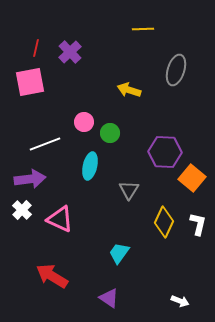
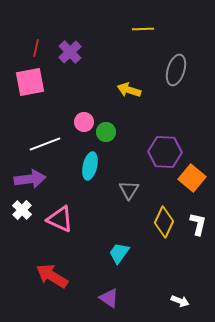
green circle: moved 4 px left, 1 px up
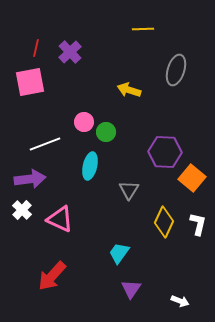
red arrow: rotated 80 degrees counterclockwise
purple triangle: moved 22 px right, 9 px up; rotated 30 degrees clockwise
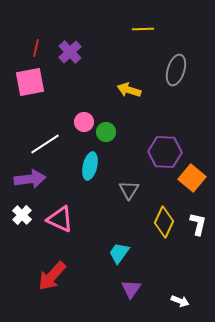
white line: rotated 12 degrees counterclockwise
white cross: moved 5 px down
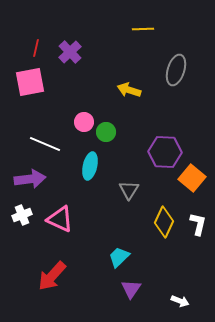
white line: rotated 56 degrees clockwise
white cross: rotated 24 degrees clockwise
cyan trapezoid: moved 4 px down; rotated 10 degrees clockwise
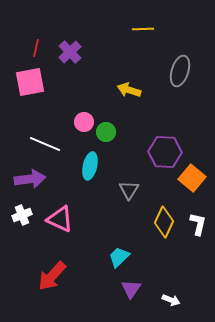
gray ellipse: moved 4 px right, 1 px down
white arrow: moved 9 px left, 1 px up
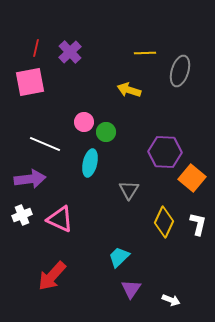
yellow line: moved 2 px right, 24 px down
cyan ellipse: moved 3 px up
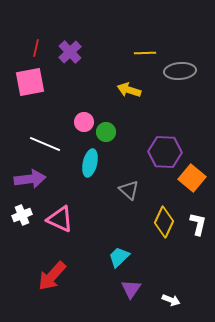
gray ellipse: rotated 68 degrees clockwise
gray triangle: rotated 20 degrees counterclockwise
